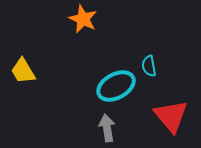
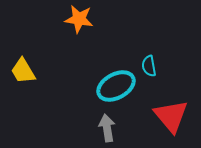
orange star: moved 4 px left; rotated 16 degrees counterclockwise
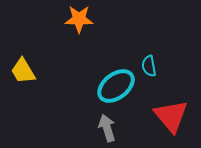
orange star: rotated 8 degrees counterclockwise
cyan ellipse: rotated 9 degrees counterclockwise
gray arrow: rotated 8 degrees counterclockwise
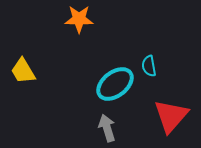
cyan ellipse: moved 1 px left, 2 px up
red triangle: rotated 21 degrees clockwise
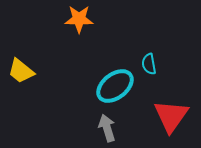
cyan semicircle: moved 2 px up
yellow trapezoid: moved 2 px left; rotated 20 degrees counterclockwise
cyan ellipse: moved 2 px down
red triangle: rotated 6 degrees counterclockwise
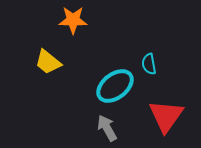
orange star: moved 6 px left, 1 px down
yellow trapezoid: moved 27 px right, 9 px up
red triangle: moved 5 px left
gray arrow: rotated 12 degrees counterclockwise
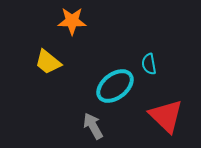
orange star: moved 1 px left, 1 px down
red triangle: rotated 21 degrees counterclockwise
gray arrow: moved 14 px left, 2 px up
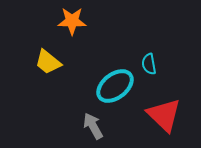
red triangle: moved 2 px left, 1 px up
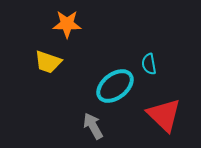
orange star: moved 5 px left, 3 px down
yellow trapezoid: rotated 20 degrees counterclockwise
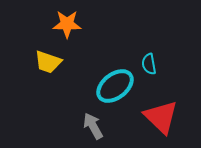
red triangle: moved 3 px left, 2 px down
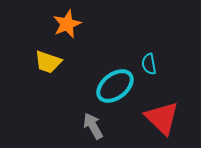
orange star: rotated 24 degrees counterclockwise
red triangle: moved 1 px right, 1 px down
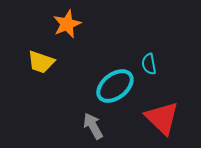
yellow trapezoid: moved 7 px left
